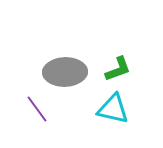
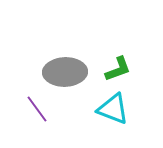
cyan triangle: rotated 8 degrees clockwise
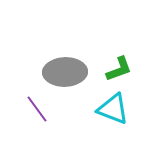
green L-shape: moved 1 px right
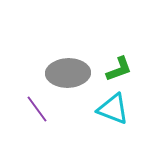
gray ellipse: moved 3 px right, 1 px down
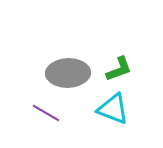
purple line: moved 9 px right, 4 px down; rotated 24 degrees counterclockwise
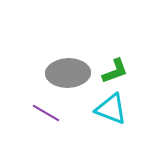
green L-shape: moved 4 px left, 2 px down
cyan triangle: moved 2 px left
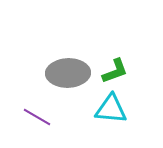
cyan triangle: rotated 16 degrees counterclockwise
purple line: moved 9 px left, 4 px down
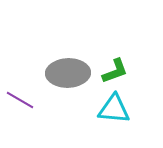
cyan triangle: moved 3 px right
purple line: moved 17 px left, 17 px up
